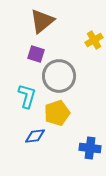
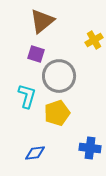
blue diamond: moved 17 px down
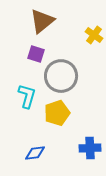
yellow cross: moved 5 px up; rotated 24 degrees counterclockwise
gray circle: moved 2 px right
blue cross: rotated 10 degrees counterclockwise
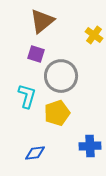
blue cross: moved 2 px up
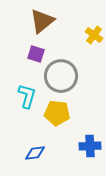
yellow pentagon: rotated 25 degrees clockwise
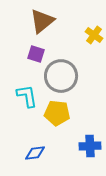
cyan L-shape: rotated 25 degrees counterclockwise
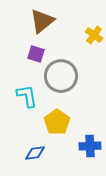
yellow pentagon: moved 9 px down; rotated 30 degrees clockwise
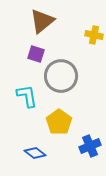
yellow cross: rotated 24 degrees counterclockwise
yellow pentagon: moved 2 px right
blue cross: rotated 20 degrees counterclockwise
blue diamond: rotated 45 degrees clockwise
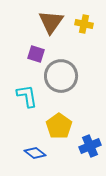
brown triangle: moved 9 px right, 1 px down; rotated 16 degrees counterclockwise
yellow cross: moved 10 px left, 11 px up
yellow pentagon: moved 4 px down
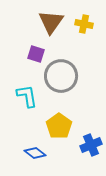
blue cross: moved 1 px right, 1 px up
